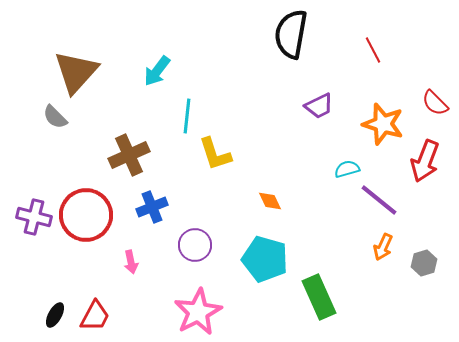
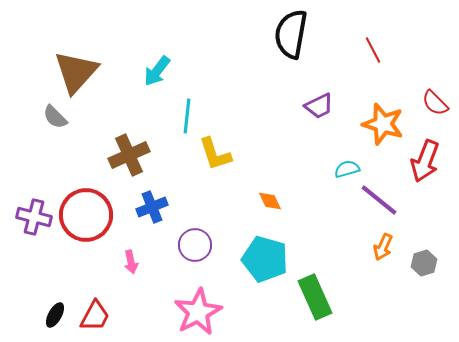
green rectangle: moved 4 px left
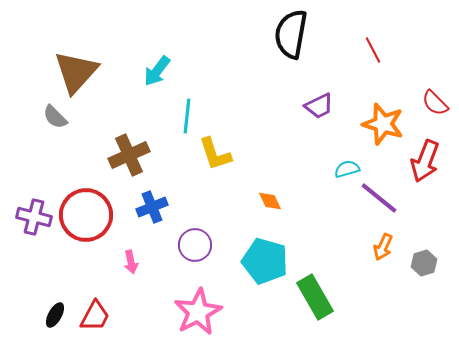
purple line: moved 2 px up
cyan pentagon: moved 2 px down
green rectangle: rotated 6 degrees counterclockwise
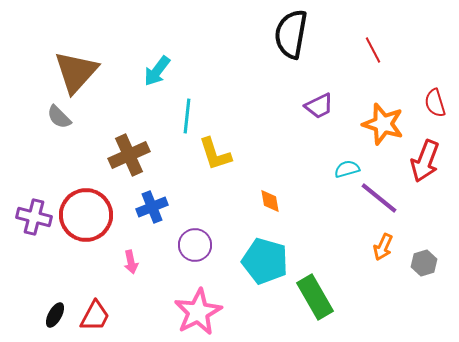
red semicircle: rotated 28 degrees clockwise
gray semicircle: moved 4 px right
orange diamond: rotated 15 degrees clockwise
